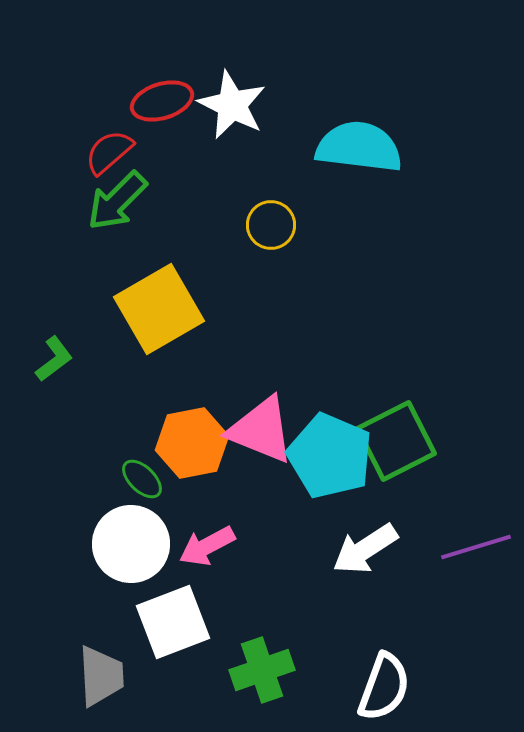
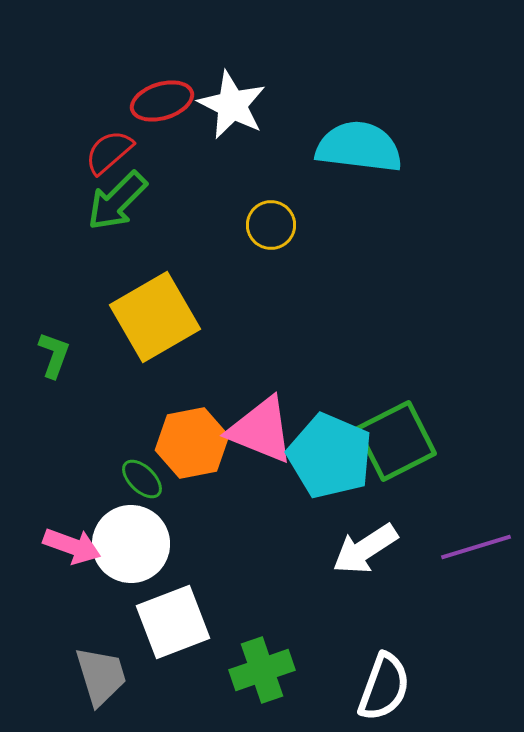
yellow square: moved 4 px left, 8 px down
green L-shape: moved 4 px up; rotated 33 degrees counterclockwise
pink arrow: moved 135 px left; rotated 132 degrees counterclockwise
gray trapezoid: rotated 14 degrees counterclockwise
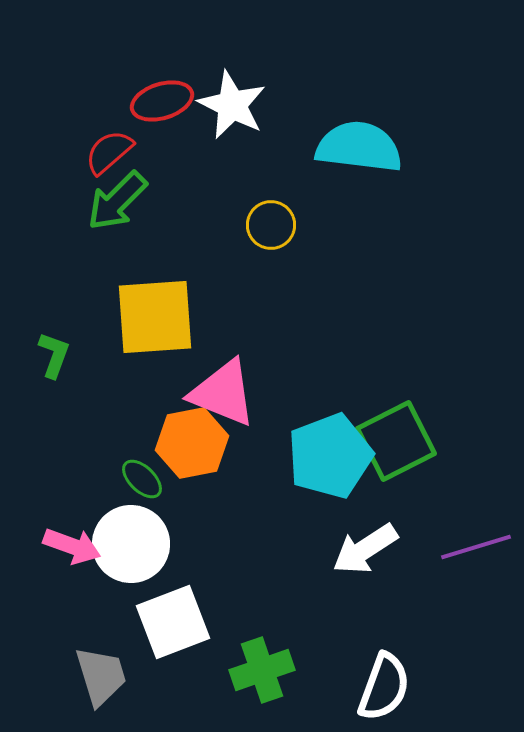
yellow square: rotated 26 degrees clockwise
pink triangle: moved 38 px left, 37 px up
cyan pentagon: rotated 28 degrees clockwise
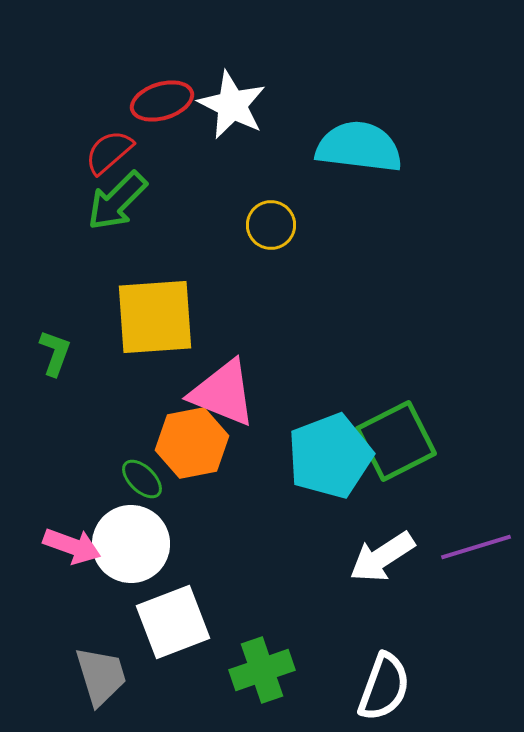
green L-shape: moved 1 px right, 2 px up
white arrow: moved 17 px right, 8 px down
